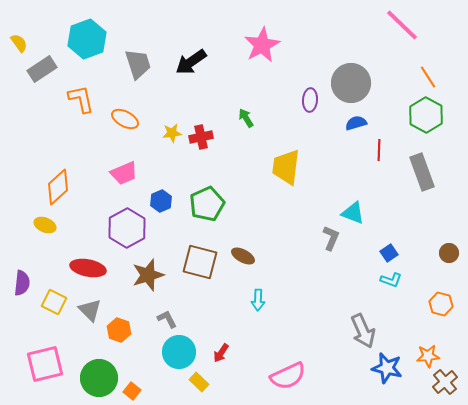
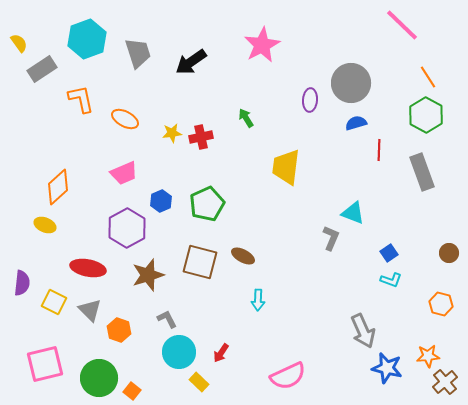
gray trapezoid at (138, 64): moved 11 px up
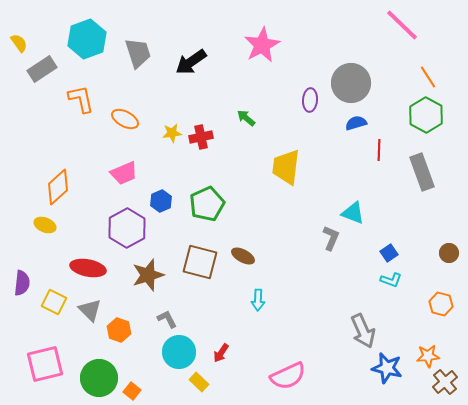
green arrow at (246, 118): rotated 18 degrees counterclockwise
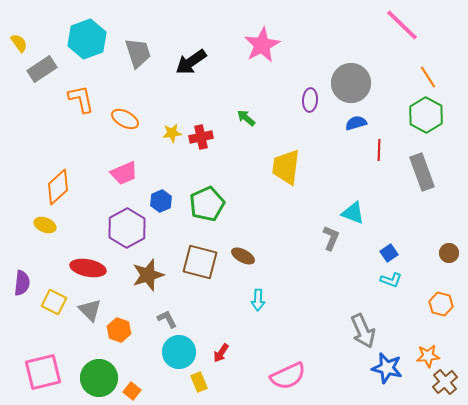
pink square at (45, 364): moved 2 px left, 8 px down
yellow rectangle at (199, 382): rotated 24 degrees clockwise
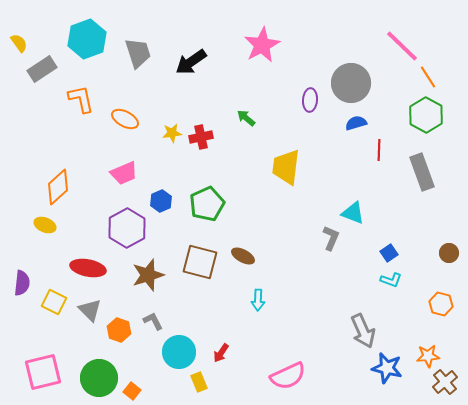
pink line at (402, 25): moved 21 px down
gray L-shape at (167, 319): moved 14 px left, 2 px down
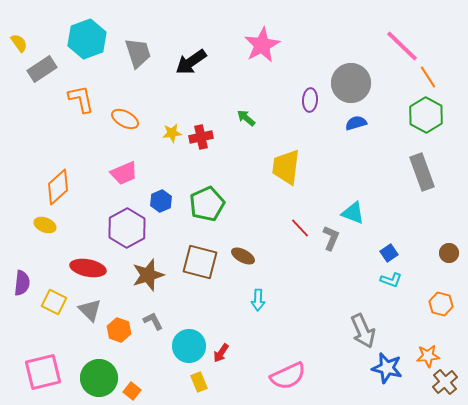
red line at (379, 150): moved 79 px left, 78 px down; rotated 45 degrees counterclockwise
cyan circle at (179, 352): moved 10 px right, 6 px up
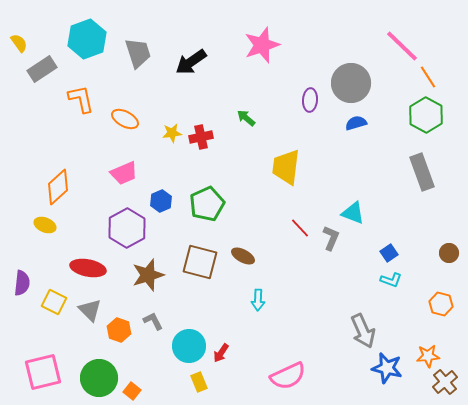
pink star at (262, 45): rotated 9 degrees clockwise
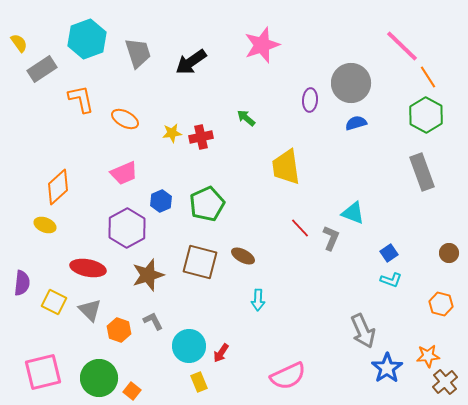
yellow trapezoid at (286, 167): rotated 15 degrees counterclockwise
blue star at (387, 368): rotated 24 degrees clockwise
